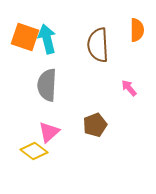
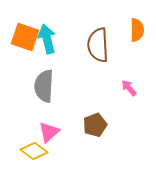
gray semicircle: moved 3 px left, 1 px down
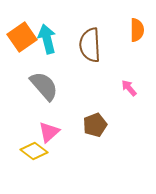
orange square: moved 3 px left; rotated 36 degrees clockwise
brown semicircle: moved 8 px left
gray semicircle: rotated 136 degrees clockwise
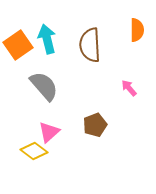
orange square: moved 4 px left, 8 px down
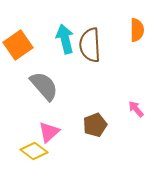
cyan arrow: moved 18 px right
pink arrow: moved 7 px right, 21 px down
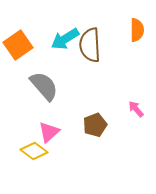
cyan arrow: rotated 108 degrees counterclockwise
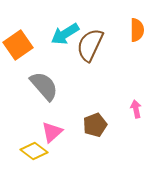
cyan arrow: moved 5 px up
brown semicircle: rotated 28 degrees clockwise
pink arrow: rotated 30 degrees clockwise
pink triangle: moved 3 px right
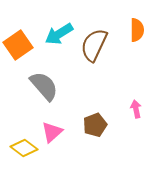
cyan arrow: moved 6 px left
brown semicircle: moved 4 px right
yellow diamond: moved 10 px left, 3 px up
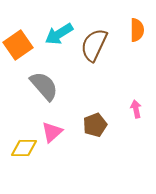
yellow diamond: rotated 36 degrees counterclockwise
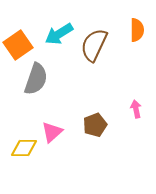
gray semicircle: moved 8 px left, 7 px up; rotated 60 degrees clockwise
